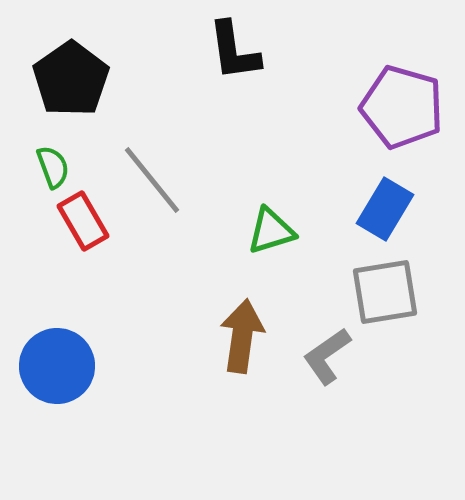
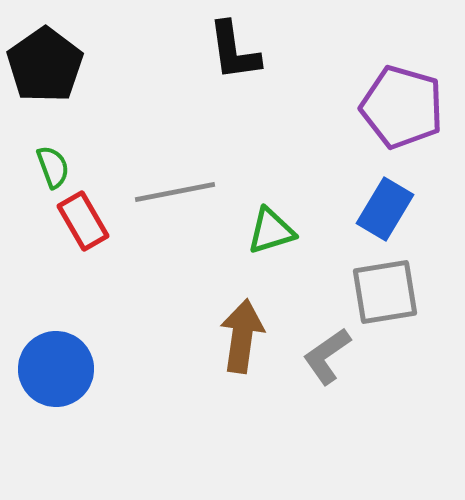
black pentagon: moved 26 px left, 14 px up
gray line: moved 23 px right, 12 px down; rotated 62 degrees counterclockwise
blue circle: moved 1 px left, 3 px down
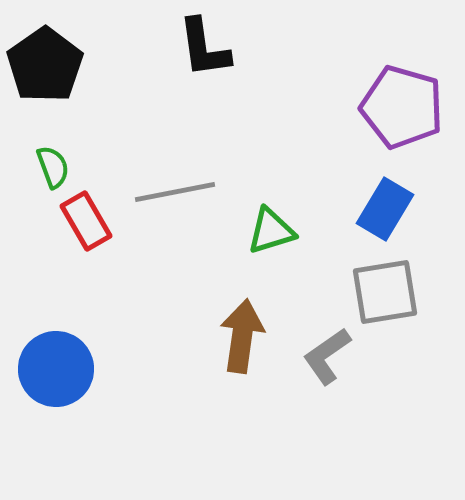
black L-shape: moved 30 px left, 3 px up
red rectangle: moved 3 px right
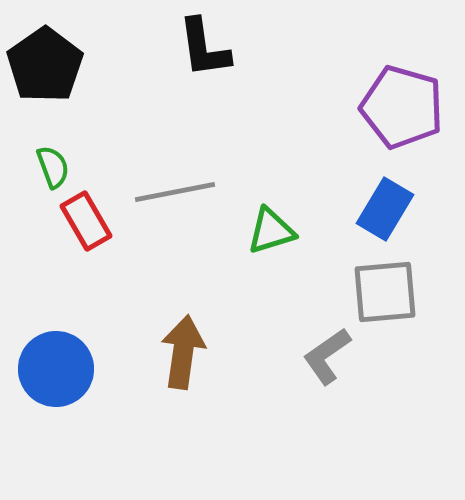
gray square: rotated 4 degrees clockwise
brown arrow: moved 59 px left, 16 px down
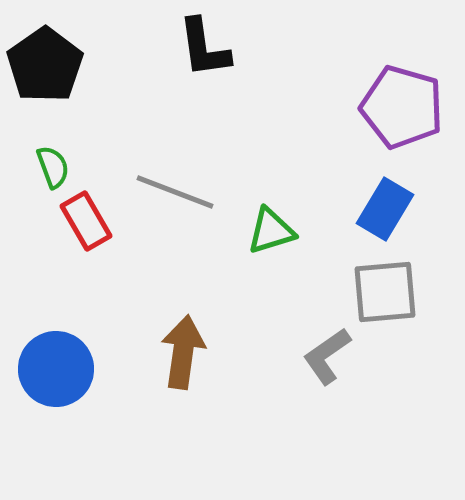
gray line: rotated 32 degrees clockwise
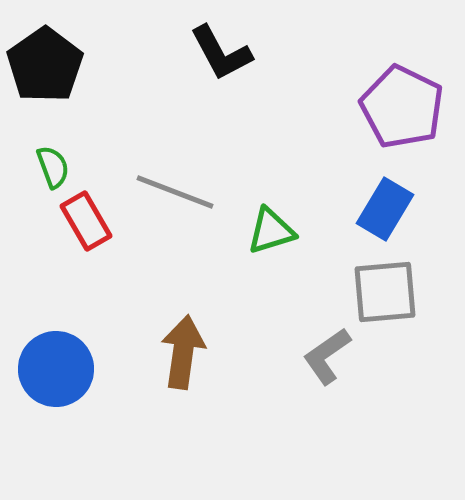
black L-shape: moved 17 px right, 5 px down; rotated 20 degrees counterclockwise
purple pentagon: rotated 10 degrees clockwise
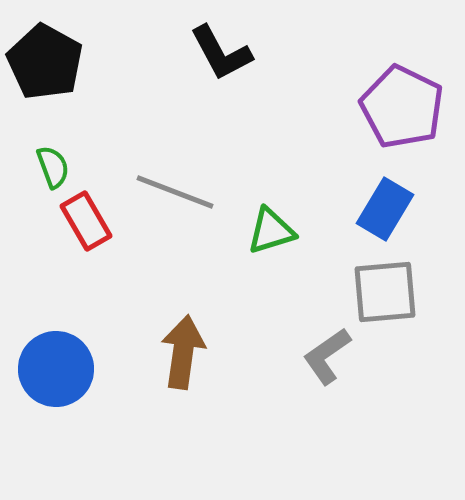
black pentagon: moved 3 px up; rotated 8 degrees counterclockwise
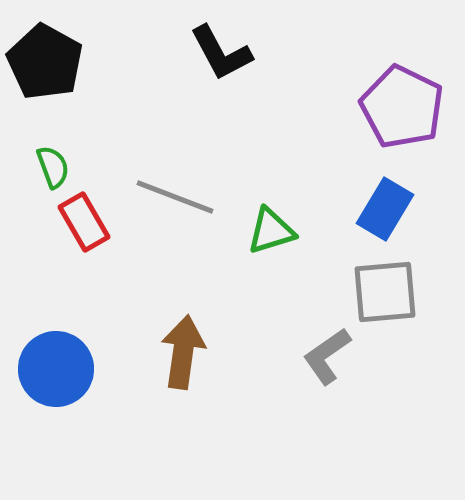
gray line: moved 5 px down
red rectangle: moved 2 px left, 1 px down
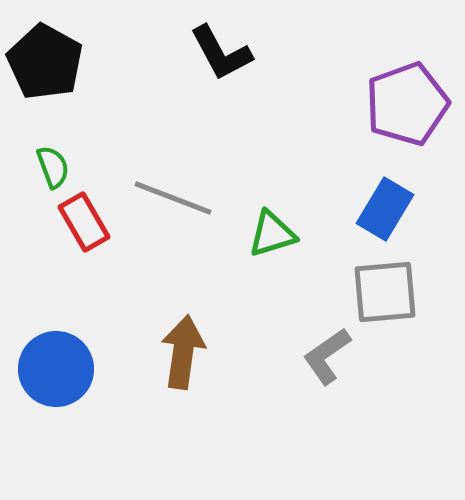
purple pentagon: moved 5 px right, 3 px up; rotated 26 degrees clockwise
gray line: moved 2 px left, 1 px down
green triangle: moved 1 px right, 3 px down
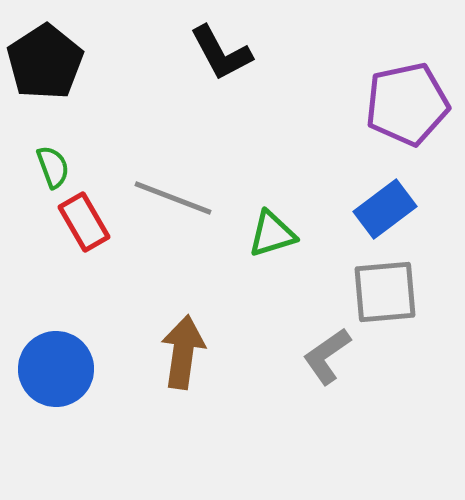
black pentagon: rotated 10 degrees clockwise
purple pentagon: rotated 8 degrees clockwise
blue rectangle: rotated 22 degrees clockwise
